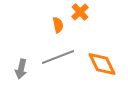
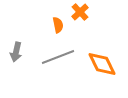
gray arrow: moved 5 px left, 17 px up
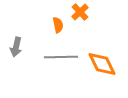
gray arrow: moved 5 px up
gray line: moved 3 px right; rotated 20 degrees clockwise
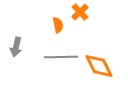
orange diamond: moved 3 px left, 2 px down
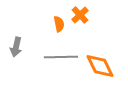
orange cross: moved 3 px down
orange semicircle: moved 1 px right, 1 px up
orange diamond: moved 1 px right
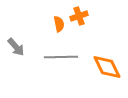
orange cross: moved 1 px left, 1 px down; rotated 24 degrees clockwise
gray arrow: rotated 54 degrees counterclockwise
orange diamond: moved 7 px right, 1 px down
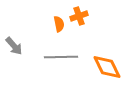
gray arrow: moved 2 px left, 1 px up
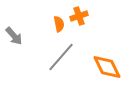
gray arrow: moved 10 px up
gray line: rotated 48 degrees counterclockwise
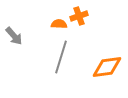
orange semicircle: rotated 77 degrees counterclockwise
gray line: rotated 24 degrees counterclockwise
orange diamond: rotated 72 degrees counterclockwise
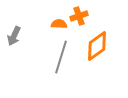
gray arrow: rotated 66 degrees clockwise
orange diamond: moved 10 px left, 21 px up; rotated 28 degrees counterclockwise
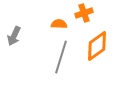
orange cross: moved 5 px right, 3 px up
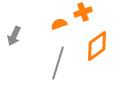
orange cross: moved 1 px left, 1 px up
orange semicircle: rotated 21 degrees counterclockwise
gray line: moved 3 px left, 6 px down
